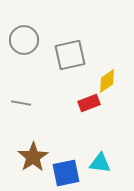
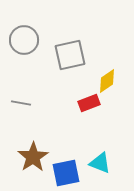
cyan triangle: rotated 15 degrees clockwise
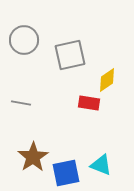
yellow diamond: moved 1 px up
red rectangle: rotated 30 degrees clockwise
cyan triangle: moved 1 px right, 2 px down
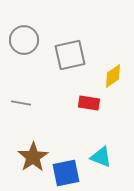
yellow diamond: moved 6 px right, 4 px up
cyan triangle: moved 8 px up
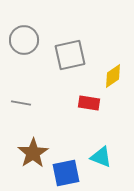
brown star: moved 4 px up
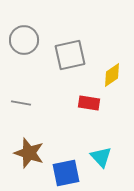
yellow diamond: moved 1 px left, 1 px up
brown star: moved 4 px left; rotated 20 degrees counterclockwise
cyan triangle: rotated 25 degrees clockwise
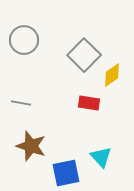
gray square: moved 14 px right; rotated 32 degrees counterclockwise
brown star: moved 2 px right, 7 px up
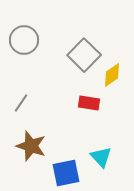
gray line: rotated 66 degrees counterclockwise
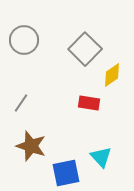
gray square: moved 1 px right, 6 px up
